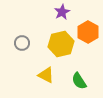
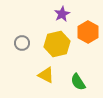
purple star: moved 2 px down
yellow hexagon: moved 4 px left
green semicircle: moved 1 px left, 1 px down
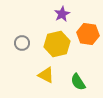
orange hexagon: moved 2 px down; rotated 20 degrees counterclockwise
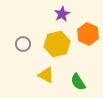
orange hexagon: rotated 15 degrees clockwise
gray circle: moved 1 px right, 1 px down
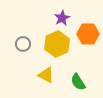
purple star: moved 4 px down
orange hexagon: rotated 25 degrees counterclockwise
yellow hexagon: rotated 10 degrees counterclockwise
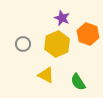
purple star: rotated 21 degrees counterclockwise
orange hexagon: rotated 20 degrees clockwise
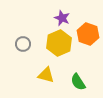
yellow hexagon: moved 2 px right, 1 px up
yellow triangle: rotated 12 degrees counterclockwise
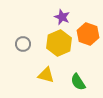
purple star: moved 1 px up
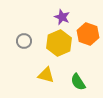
gray circle: moved 1 px right, 3 px up
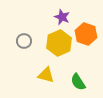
orange hexagon: moved 2 px left
